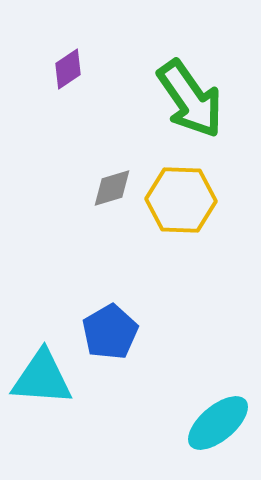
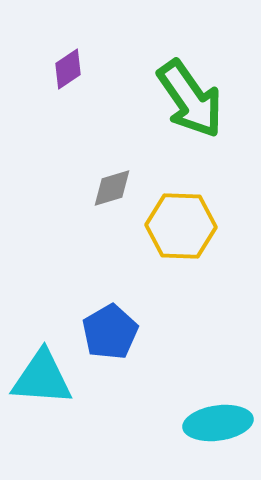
yellow hexagon: moved 26 px down
cyan ellipse: rotated 32 degrees clockwise
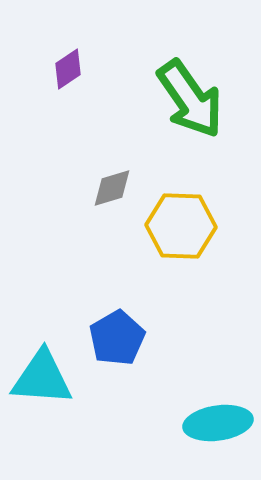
blue pentagon: moved 7 px right, 6 px down
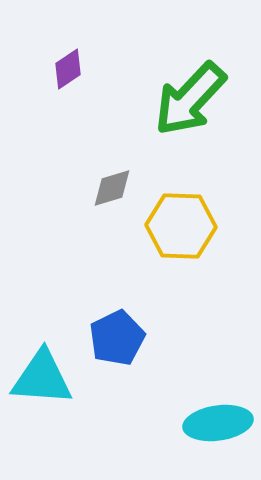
green arrow: rotated 78 degrees clockwise
blue pentagon: rotated 4 degrees clockwise
